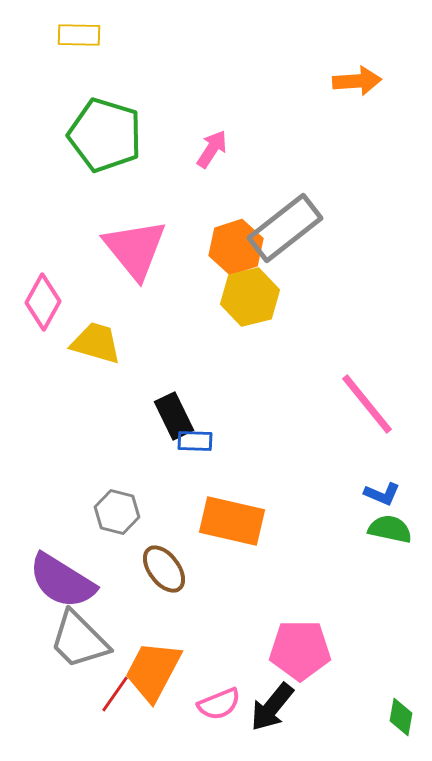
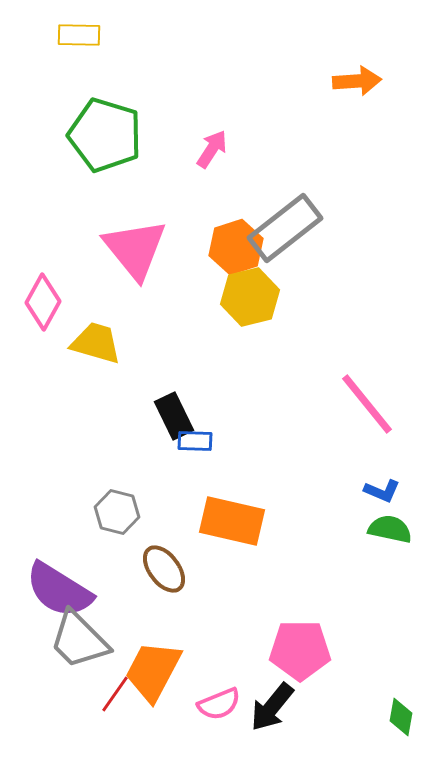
blue L-shape: moved 3 px up
purple semicircle: moved 3 px left, 9 px down
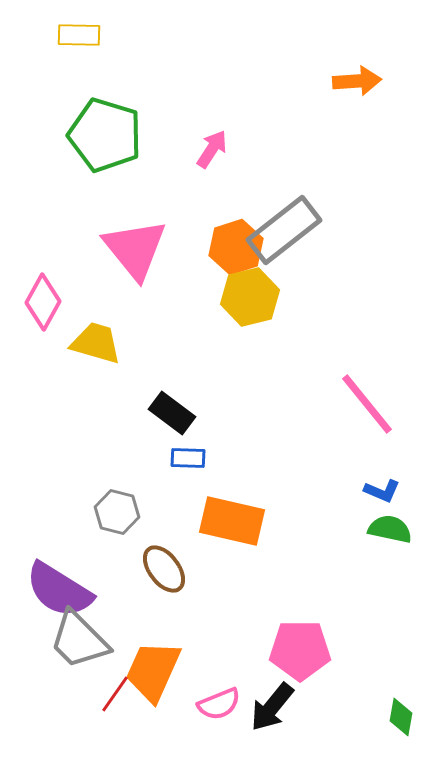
gray rectangle: moved 1 px left, 2 px down
black rectangle: moved 2 px left, 3 px up; rotated 27 degrees counterclockwise
blue rectangle: moved 7 px left, 17 px down
orange trapezoid: rotated 4 degrees counterclockwise
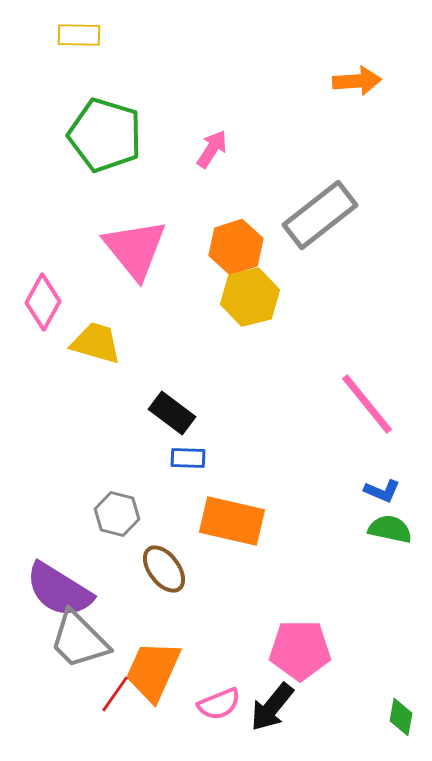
gray rectangle: moved 36 px right, 15 px up
gray hexagon: moved 2 px down
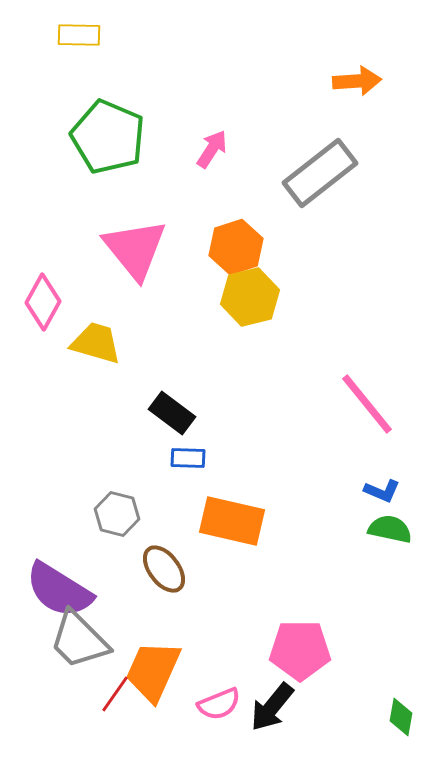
green pentagon: moved 3 px right, 2 px down; rotated 6 degrees clockwise
gray rectangle: moved 42 px up
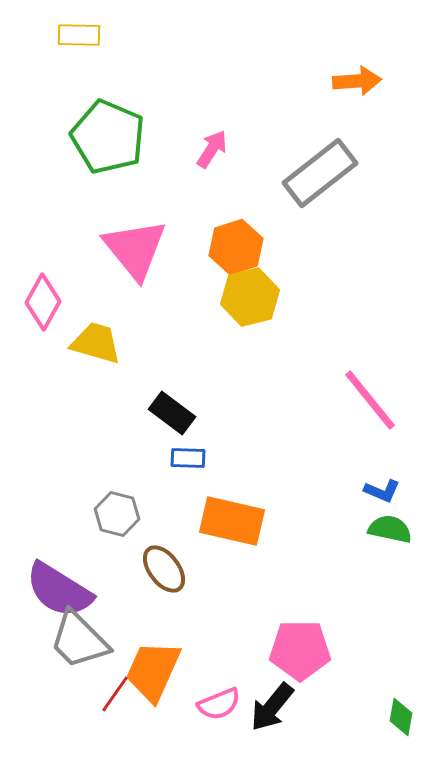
pink line: moved 3 px right, 4 px up
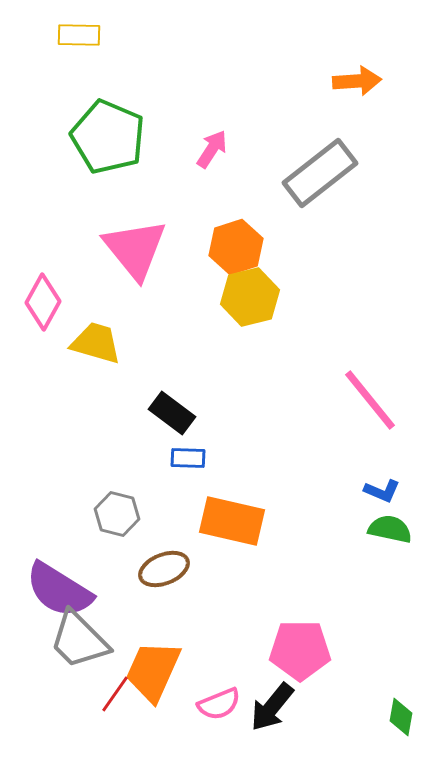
brown ellipse: rotated 75 degrees counterclockwise
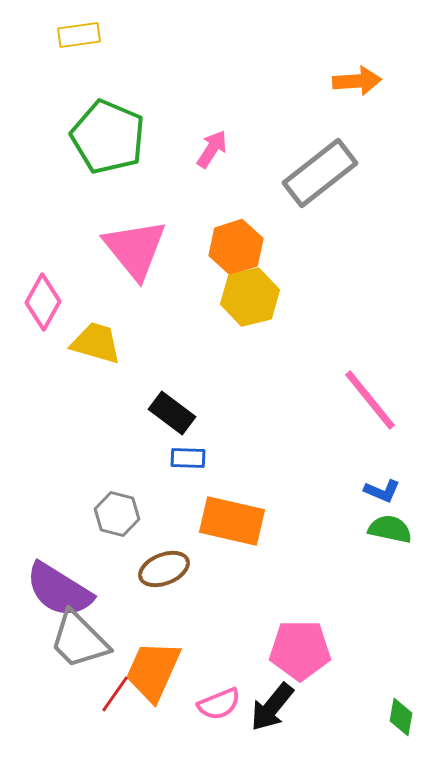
yellow rectangle: rotated 9 degrees counterclockwise
